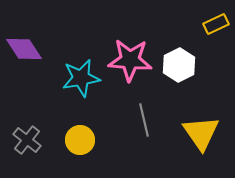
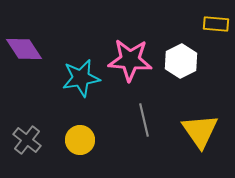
yellow rectangle: rotated 30 degrees clockwise
white hexagon: moved 2 px right, 4 px up
yellow triangle: moved 1 px left, 2 px up
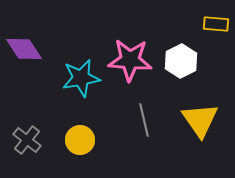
yellow triangle: moved 11 px up
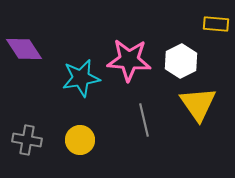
pink star: moved 1 px left
yellow triangle: moved 2 px left, 16 px up
gray cross: rotated 28 degrees counterclockwise
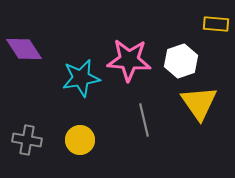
white hexagon: rotated 8 degrees clockwise
yellow triangle: moved 1 px right, 1 px up
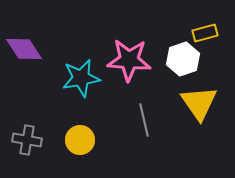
yellow rectangle: moved 11 px left, 9 px down; rotated 20 degrees counterclockwise
white hexagon: moved 2 px right, 2 px up
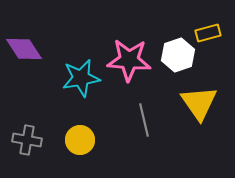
yellow rectangle: moved 3 px right
white hexagon: moved 5 px left, 4 px up
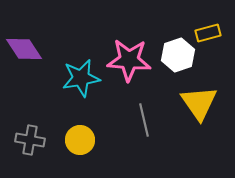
gray cross: moved 3 px right
